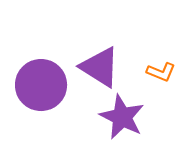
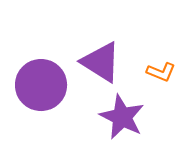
purple triangle: moved 1 px right, 5 px up
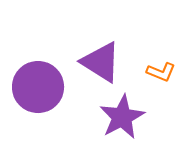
purple circle: moved 3 px left, 2 px down
purple star: rotated 18 degrees clockwise
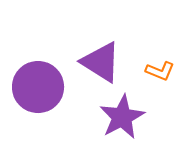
orange L-shape: moved 1 px left, 1 px up
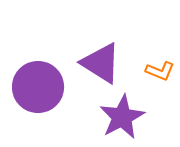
purple triangle: moved 1 px down
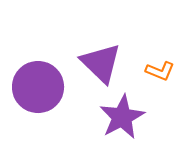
purple triangle: rotated 12 degrees clockwise
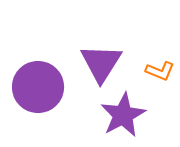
purple triangle: rotated 18 degrees clockwise
purple star: moved 1 px right, 2 px up
